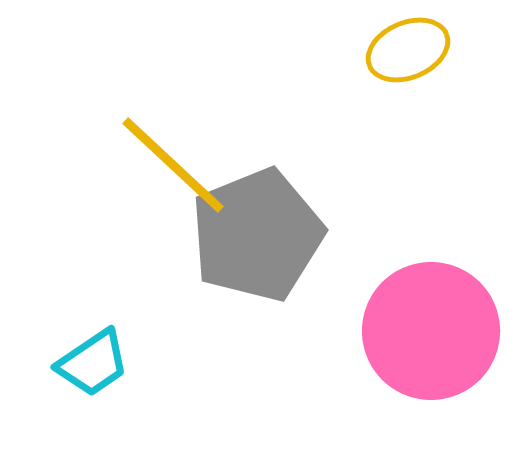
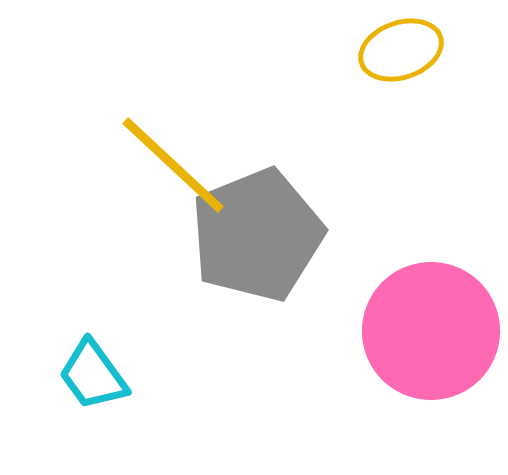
yellow ellipse: moved 7 px left; rotated 4 degrees clockwise
cyan trapezoid: moved 12 px down; rotated 88 degrees clockwise
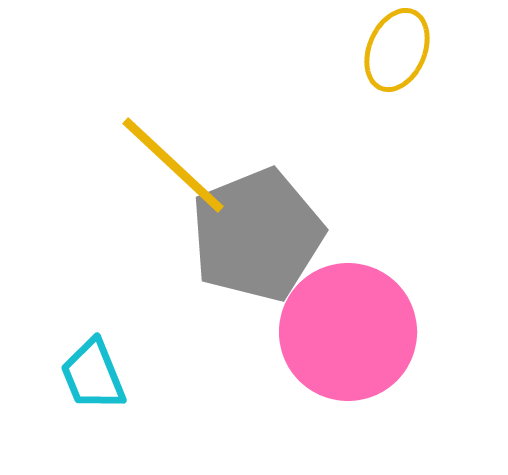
yellow ellipse: moved 4 px left; rotated 48 degrees counterclockwise
pink circle: moved 83 px left, 1 px down
cyan trapezoid: rotated 14 degrees clockwise
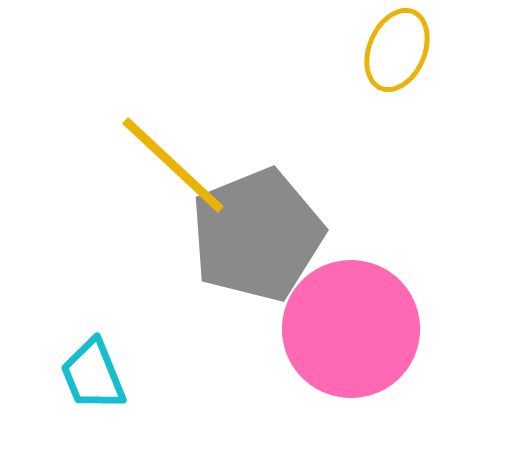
pink circle: moved 3 px right, 3 px up
